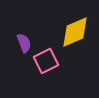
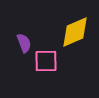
pink square: rotated 25 degrees clockwise
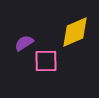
purple semicircle: rotated 102 degrees counterclockwise
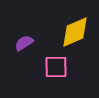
pink square: moved 10 px right, 6 px down
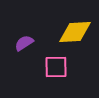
yellow diamond: rotated 20 degrees clockwise
